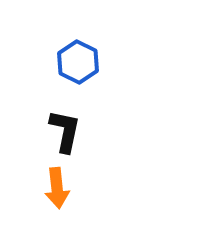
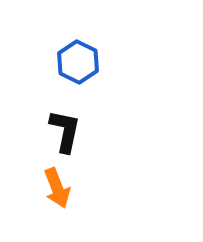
orange arrow: rotated 15 degrees counterclockwise
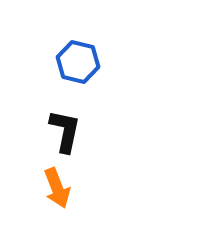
blue hexagon: rotated 12 degrees counterclockwise
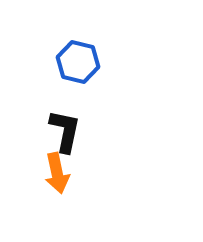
orange arrow: moved 15 px up; rotated 9 degrees clockwise
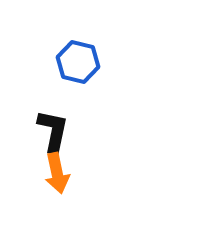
black L-shape: moved 12 px left
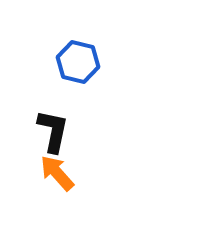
orange arrow: rotated 150 degrees clockwise
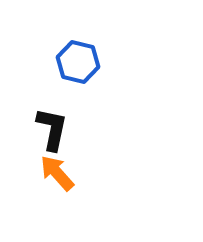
black L-shape: moved 1 px left, 2 px up
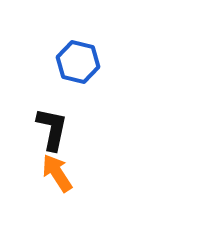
orange arrow: rotated 9 degrees clockwise
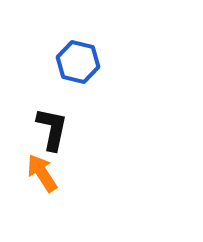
orange arrow: moved 15 px left
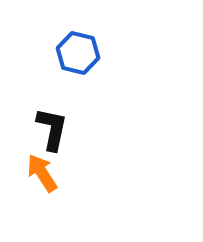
blue hexagon: moved 9 px up
